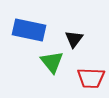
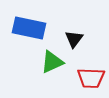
blue rectangle: moved 2 px up
green triangle: rotated 45 degrees clockwise
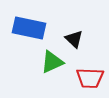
black triangle: rotated 24 degrees counterclockwise
red trapezoid: moved 1 px left
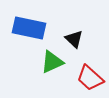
red trapezoid: rotated 40 degrees clockwise
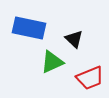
red trapezoid: rotated 64 degrees counterclockwise
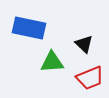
black triangle: moved 10 px right, 5 px down
green triangle: rotated 20 degrees clockwise
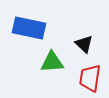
red trapezoid: rotated 120 degrees clockwise
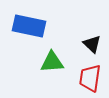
blue rectangle: moved 2 px up
black triangle: moved 8 px right
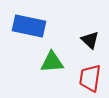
black triangle: moved 2 px left, 4 px up
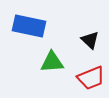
red trapezoid: moved 1 px right; rotated 120 degrees counterclockwise
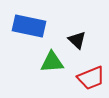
black triangle: moved 13 px left
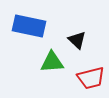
red trapezoid: rotated 8 degrees clockwise
